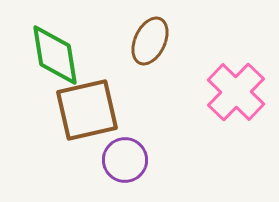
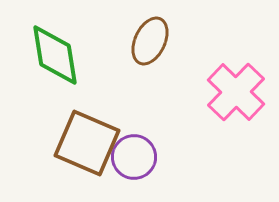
brown square: moved 33 px down; rotated 36 degrees clockwise
purple circle: moved 9 px right, 3 px up
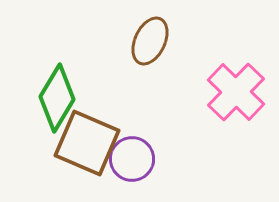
green diamond: moved 2 px right, 43 px down; rotated 40 degrees clockwise
purple circle: moved 2 px left, 2 px down
